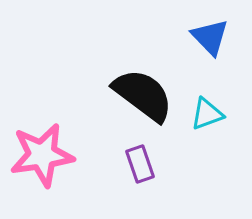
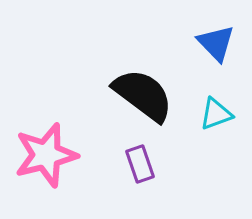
blue triangle: moved 6 px right, 6 px down
cyan triangle: moved 9 px right
pink star: moved 4 px right; rotated 6 degrees counterclockwise
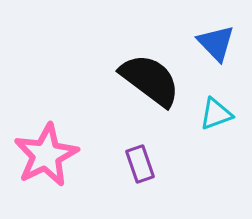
black semicircle: moved 7 px right, 15 px up
pink star: rotated 12 degrees counterclockwise
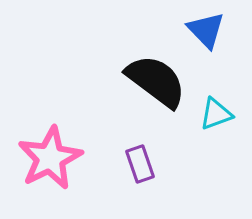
blue triangle: moved 10 px left, 13 px up
black semicircle: moved 6 px right, 1 px down
pink star: moved 4 px right, 3 px down
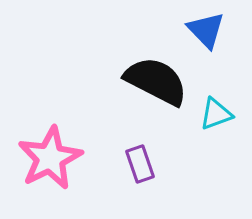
black semicircle: rotated 10 degrees counterclockwise
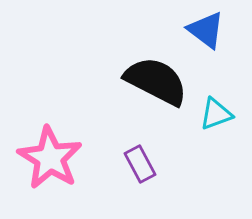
blue triangle: rotated 9 degrees counterclockwise
pink star: rotated 14 degrees counterclockwise
purple rectangle: rotated 9 degrees counterclockwise
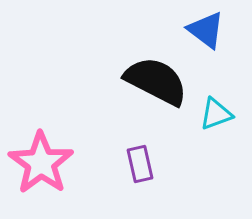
pink star: moved 9 px left, 5 px down; rotated 4 degrees clockwise
purple rectangle: rotated 15 degrees clockwise
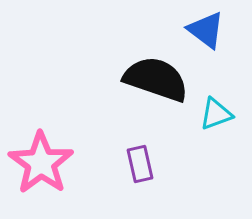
black semicircle: moved 2 px up; rotated 8 degrees counterclockwise
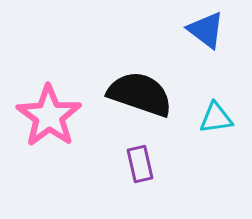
black semicircle: moved 16 px left, 15 px down
cyan triangle: moved 4 px down; rotated 12 degrees clockwise
pink star: moved 8 px right, 47 px up
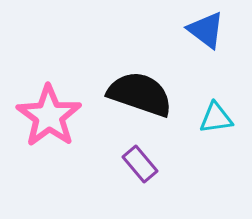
purple rectangle: rotated 27 degrees counterclockwise
